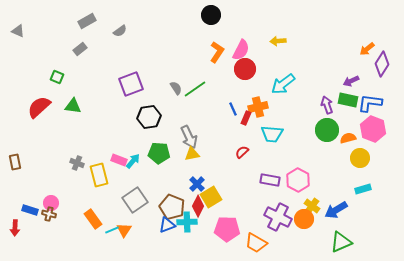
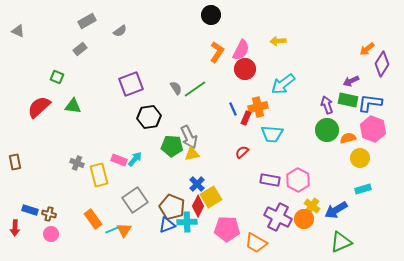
green pentagon at (159, 153): moved 13 px right, 7 px up
cyan arrow at (133, 161): moved 2 px right, 2 px up
pink circle at (51, 203): moved 31 px down
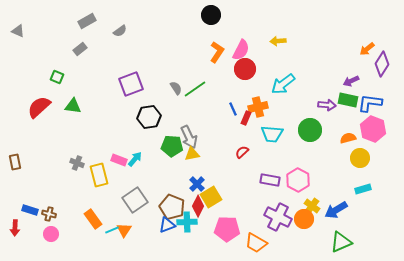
purple arrow at (327, 105): rotated 114 degrees clockwise
green circle at (327, 130): moved 17 px left
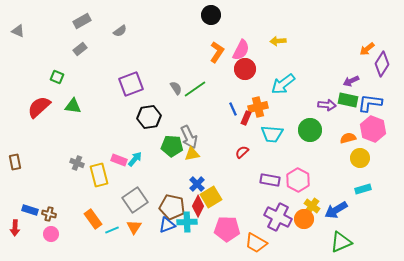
gray rectangle at (87, 21): moved 5 px left
brown pentagon at (172, 207): rotated 10 degrees counterclockwise
orange triangle at (124, 230): moved 10 px right, 3 px up
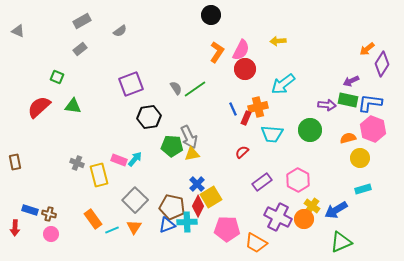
purple rectangle at (270, 180): moved 8 px left, 2 px down; rotated 48 degrees counterclockwise
gray square at (135, 200): rotated 10 degrees counterclockwise
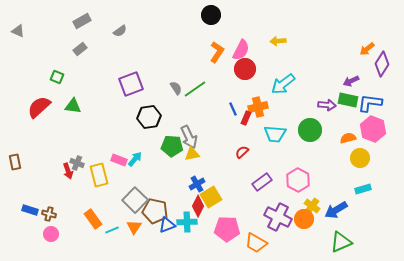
cyan trapezoid at (272, 134): moved 3 px right
blue cross at (197, 184): rotated 14 degrees clockwise
brown pentagon at (172, 207): moved 17 px left, 4 px down
red arrow at (15, 228): moved 53 px right, 57 px up; rotated 21 degrees counterclockwise
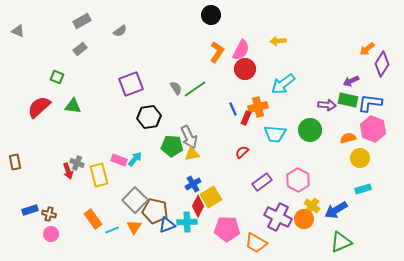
blue cross at (197, 184): moved 4 px left
blue rectangle at (30, 210): rotated 35 degrees counterclockwise
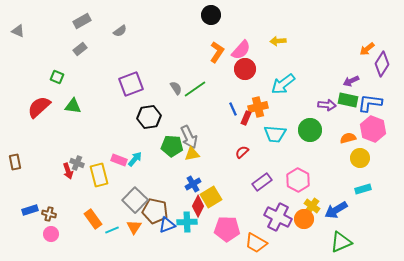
pink semicircle at (241, 50): rotated 15 degrees clockwise
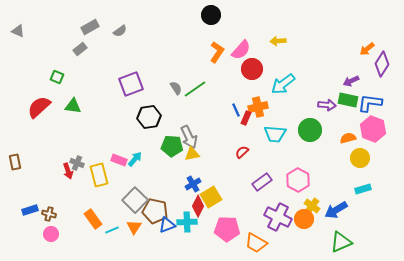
gray rectangle at (82, 21): moved 8 px right, 6 px down
red circle at (245, 69): moved 7 px right
blue line at (233, 109): moved 3 px right, 1 px down
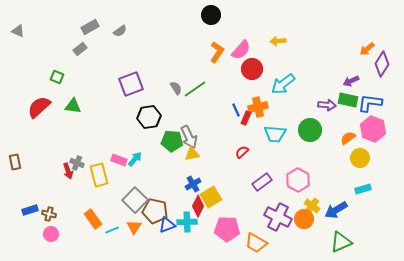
orange semicircle at (348, 138): rotated 21 degrees counterclockwise
green pentagon at (172, 146): moved 5 px up
